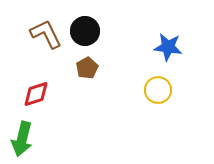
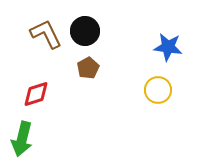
brown pentagon: moved 1 px right
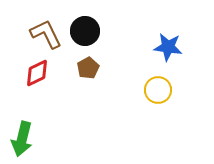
red diamond: moved 1 px right, 21 px up; rotated 8 degrees counterclockwise
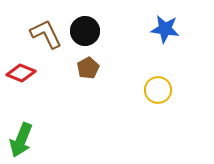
blue star: moved 3 px left, 18 px up
red diamond: moved 16 px left; rotated 48 degrees clockwise
green arrow: moved 1 px left, 1 px down; rotated 8 degrees clockwise
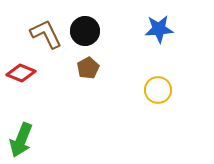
blue star: moved 6 px left; rotated 12 degrees counterclockwise
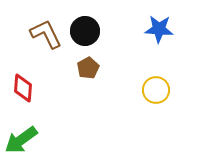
blue star: rotated 8 degrees clockwise
red diamond: moved 2 px right, 15 px down; rotated 72 degrees clockwise
yellow circle: moved 2 px left
green arrow: rotated 32 degrees clockwise
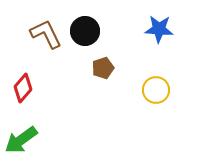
brown pentagon: moved 15 px right; rotated 10 degrees clockwise
red diamond: rotated 36 degrees clockwise
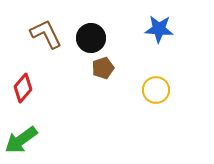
black circle: moved 6 px right, 7 px down
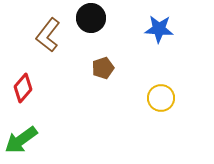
brown L-shape: moved 2 px right, 1 px down; rotated 116 degrees counterclockwise
black circle: moved 20 px up
yellow circle: moved 5 px right, 8 px down
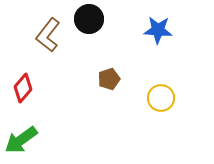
black circle: moved 2 px left, 1 px down
blue star: moved 1 px left, 1 px down
brown pentagon: moved 6 px right, 11 px down
